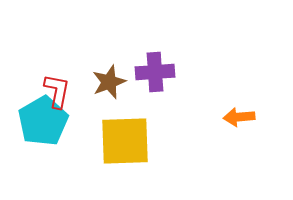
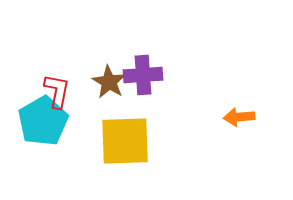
purple cross: moved 12 px left, 3 px down
brown star: rotated 20 degrees counterclockwise
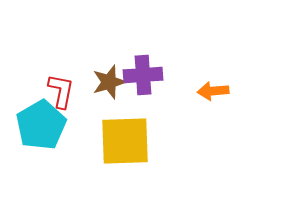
brown star: rotated 24 degrees clockwise
red L-shape: moved 4 px right
orange arrow: moved 26 px left, 26 px up
cyan pentagon: moved 2 px left, 4 px down
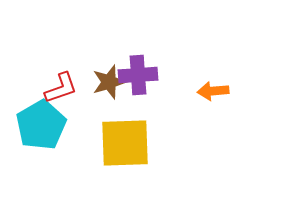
purple cross: moved 5 px left
red L-shape: moved 3 px up; rotated 60 degrees clockwise
yellow square: moved 2 px down
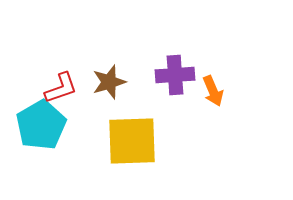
purple cross: moved 37 px right
orange arrow: rotated 108 degrees counterclockwise
yellow square: moved 7 px right, 2 px up
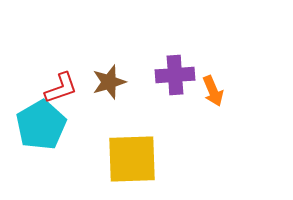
yellow square: moved 18 px down
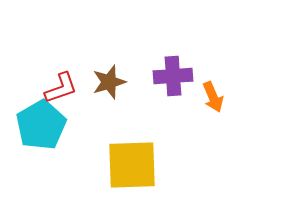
purple cross: moved 2 px left, 1 px down
orange arrow: moved 6 px down
yellow square: moved 6 px down
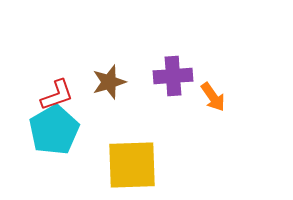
red L-shape: moved 4 px left, 7 px down
orange arrow: rotated 12 degrees counterclockwise
cyan pentagon: moved 13 px right, 5 px down
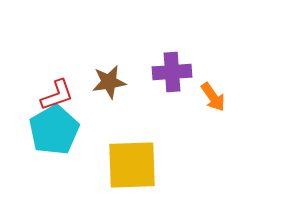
purple cross: moved 1 px left, 4 px up
brown star: rotated 8 degrees clockwise
